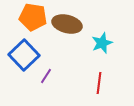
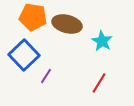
cyan star: moved 2 px up; rotated 20 degrees counterclockwise
red line: rotated 25 degrees clockwise
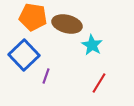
cyan star: moved 10 px left, 4 px down
purple line: rotated 14 degrees counterclockwise
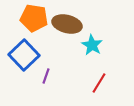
orange pentagon: moved 1 px right, 1 px down
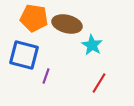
blue square: rotated 32 degrees counterclockwise
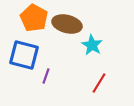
orange pentagon: rotated 20 degrees clockwise
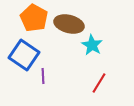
brown ellipse: moved 2 px right
blue square: rotated 20 degrees clockwise
purple line: moved 3 px left; rotated 21 degrees counterclockwise
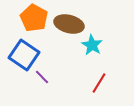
purple line: moved 1 px left, 1 px down; rotated 42 degrees counterclockwise
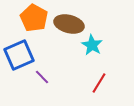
blue square: moved 5 px left; rotated 32 degrees clockwise
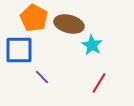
blue square: moved 5 px up; rotated 24 degrees clockwise
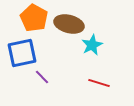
cyan star: rotated 15 degrees clockwise
blue square: moved 3 px right, 3 px down; rotated 12 degrees counterclockwise
red line: rotated 75 degrees clockwise
